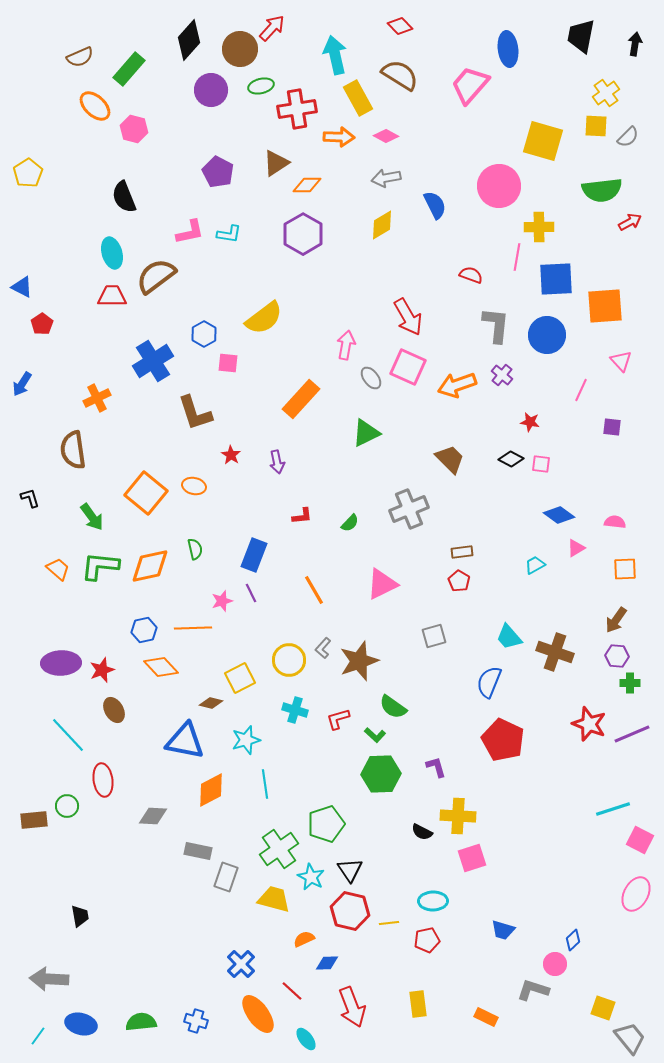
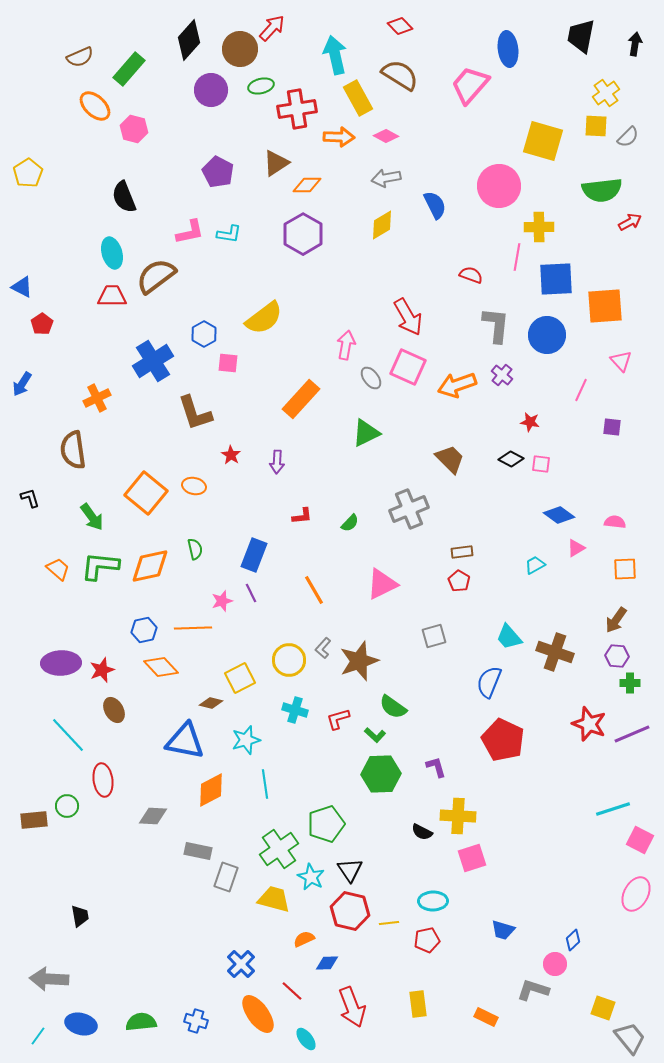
purple arrow at (277, 462): rotated 15 degrees clockwise
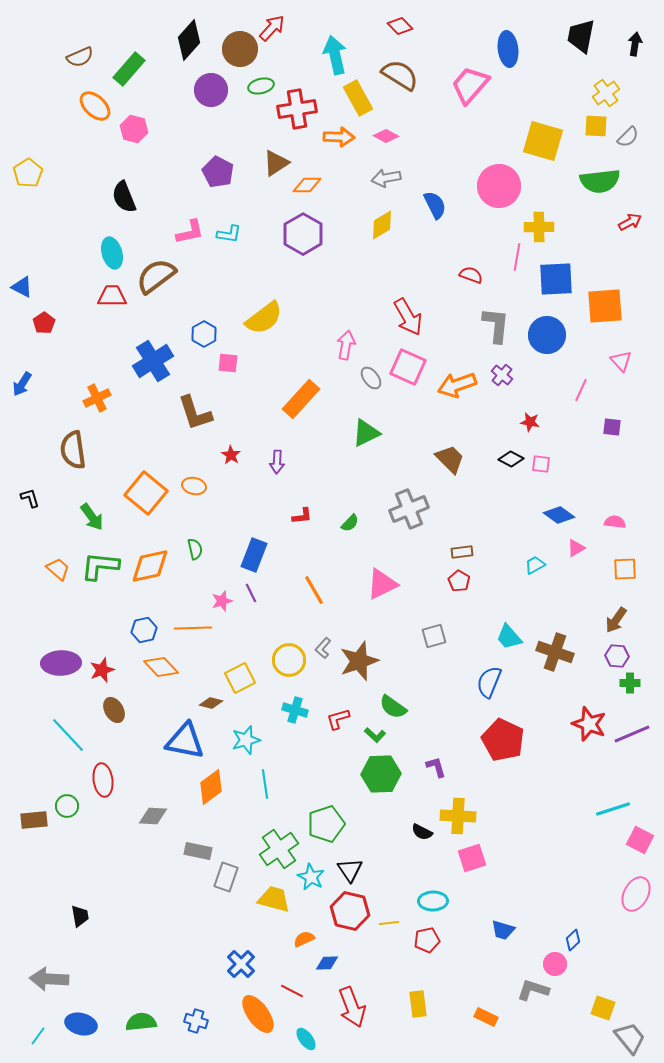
green semicircle at (602, 190): moved 2 px left, 9 px up
red pentagon at (42, 324): moved 2 px right, 1 px up
orange diamond at (211, 790): moved 3 px up; rotated 9 degrees counterclockwise
red line at (292, 991): rotated 15 degrees counterclockwise
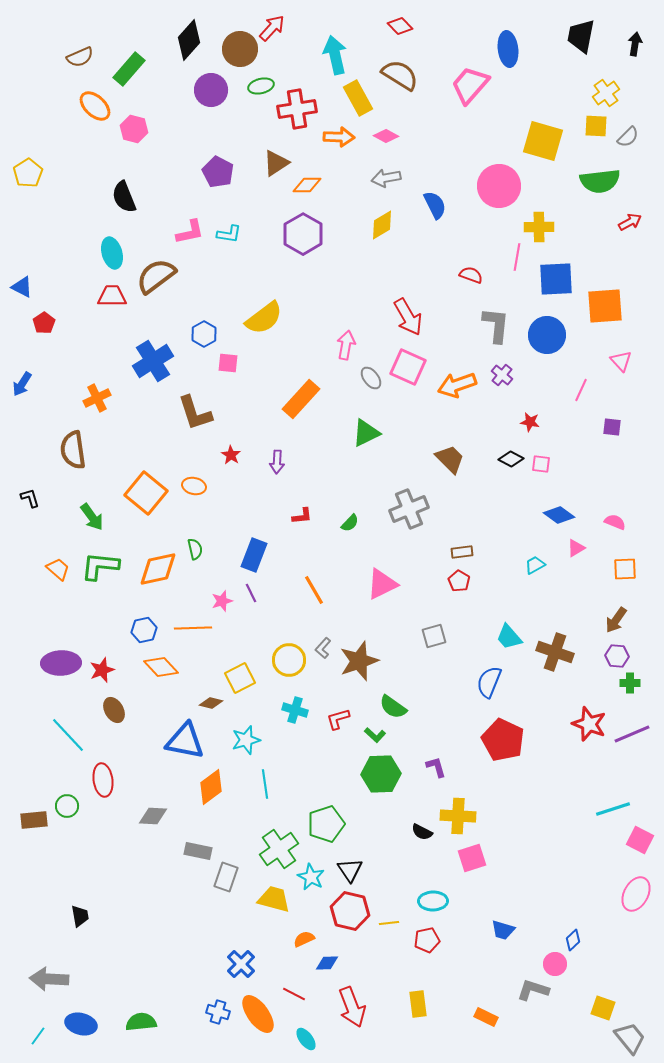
pink semicircle at (615, 522): rotated 15 degrees clockwise
orange diamond at (150, 566): moved 8 px right, 3 px down
red line at (292, 991): moved 2 px right, 3 px down
blue cross at (196, 1021): moved 22 px right, 9 px up
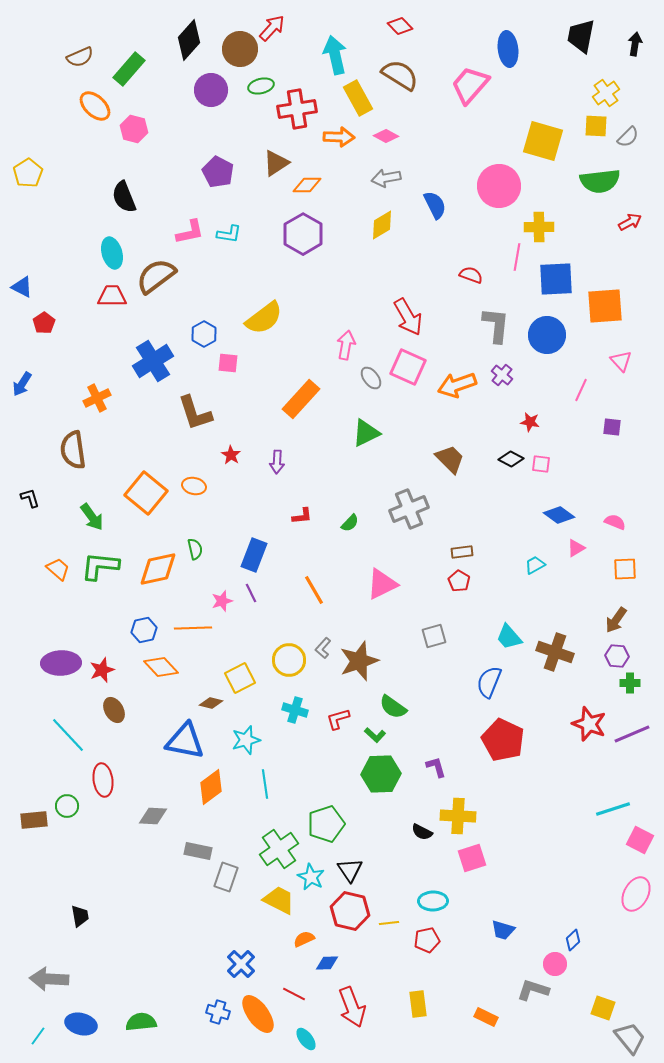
yellow trapezoid at (274, 899): moved 5 px right, 1 px down; rotated 12 degrees clockwise
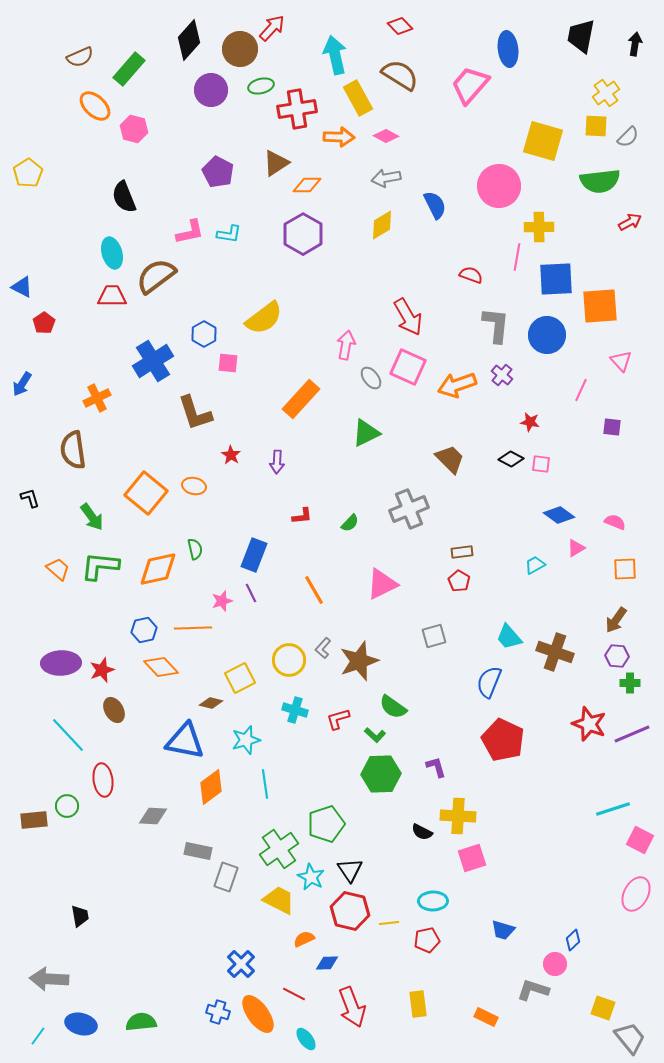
orange square at (605, 306): moved 5 px left
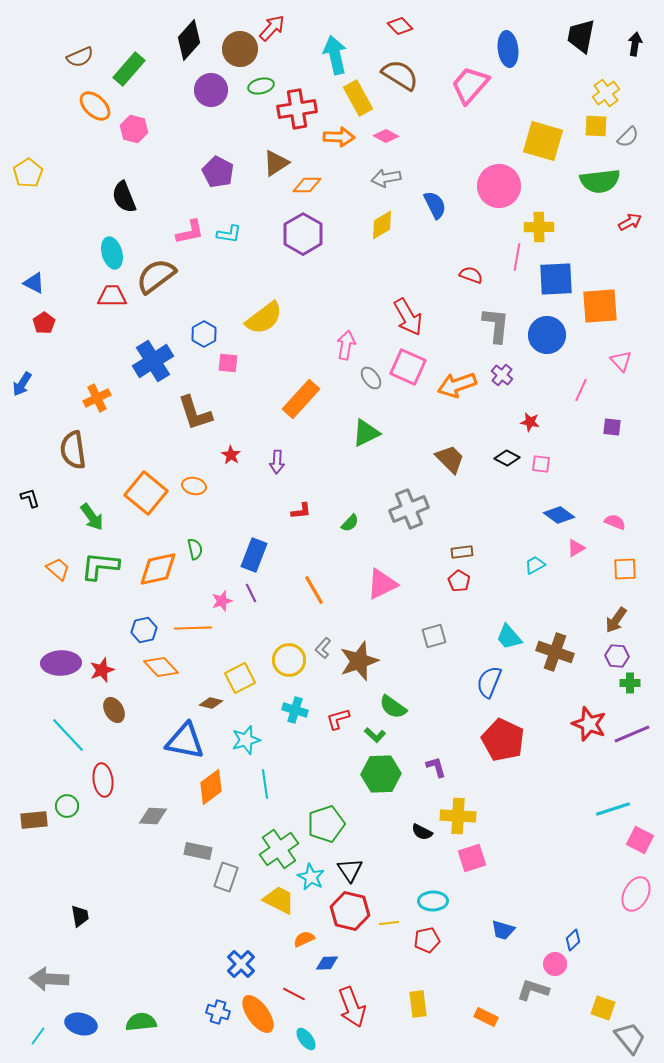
blue triangle at (22, 287): moved 12 px right, 4 px up
black diamond at (511, 459): moved 4 px left, 1 px up
red L-shape at (302, 516): moved 1 px left, 5 px up
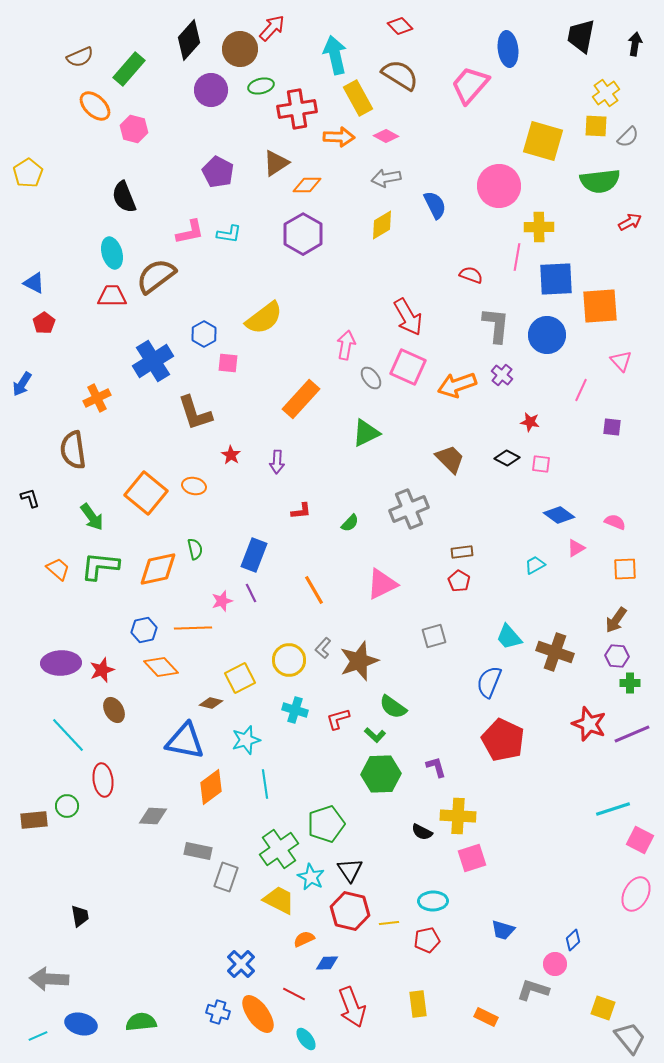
cyan line at (38, 1036): rotated 30 degrees clockwise
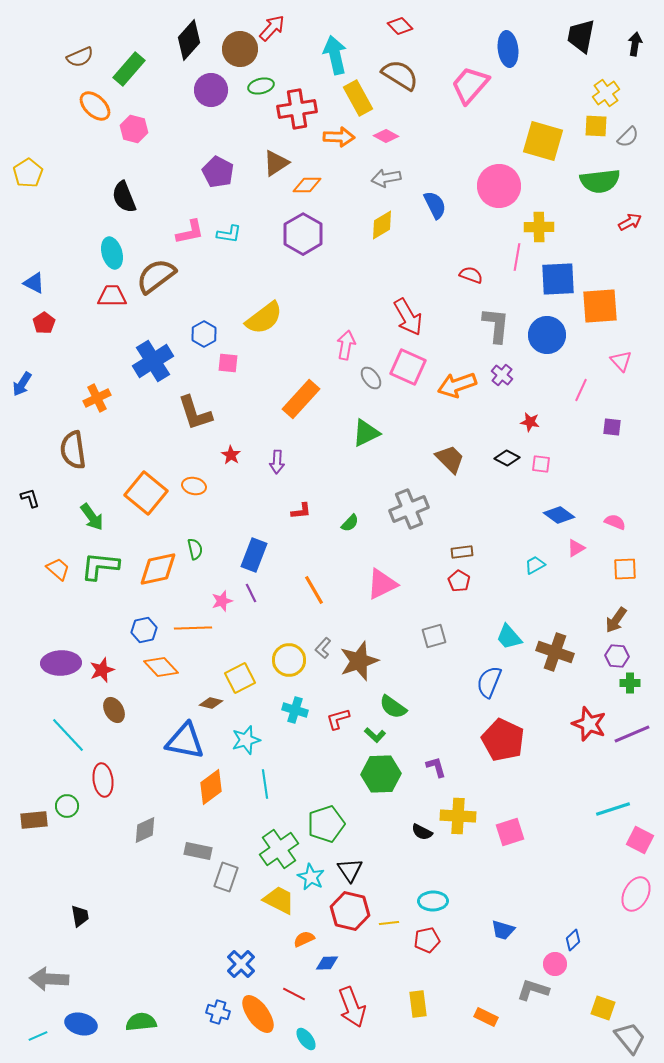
blue square at (556, 279): moved 2 px right
gray diamond at (153, 816): moved 8 px left, 14 px down; rotated 28 degrees counterclockwise
pink square at (472, 858): moved 38 px right, 26 px up
